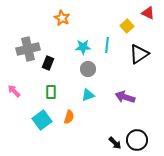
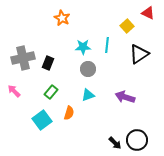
gray cross: moved 5 px left, 9 px down
green rectangle: rotated 40 degrees clockwise
orange semicircle: moved 4 px up
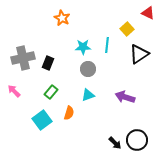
yellow square: moved 3 px down
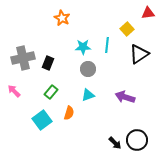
red triangle: rotated 32 degrees counterclockwise
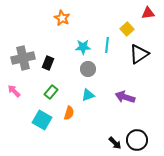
cyan square: rotated 24 degrees counterclockwise
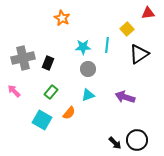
orange semicircle: rotated 24 degrees clockwise
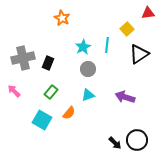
cyan star: rotated 28 degrees counterclockwise
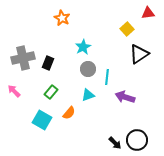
cyan line: moved 32 px down
